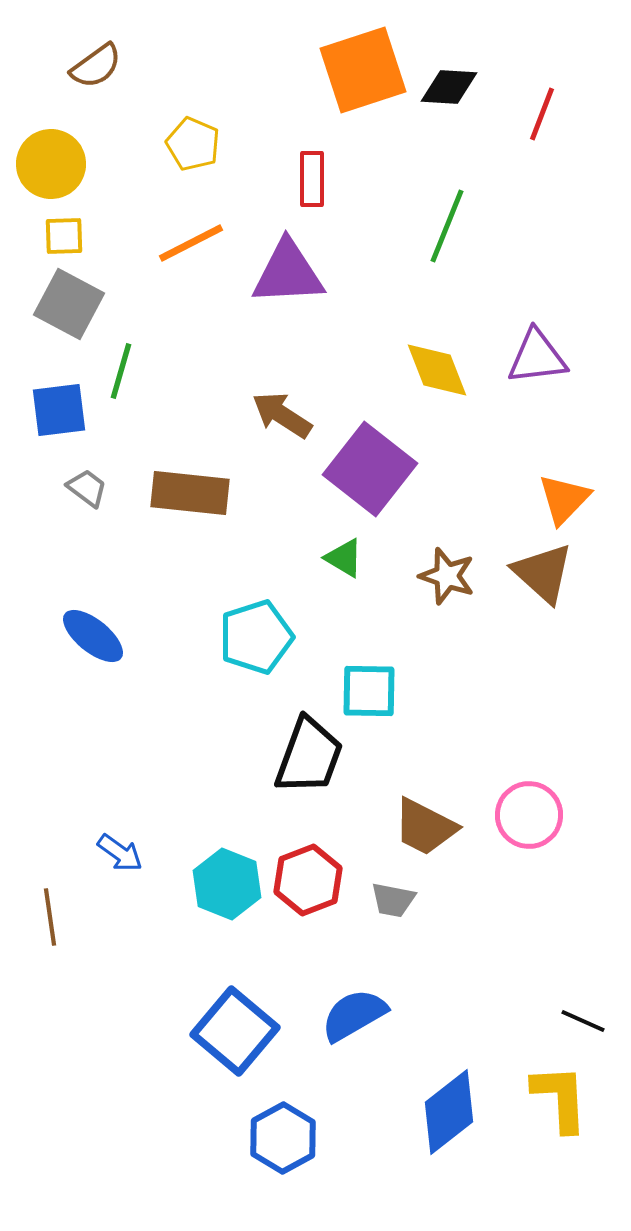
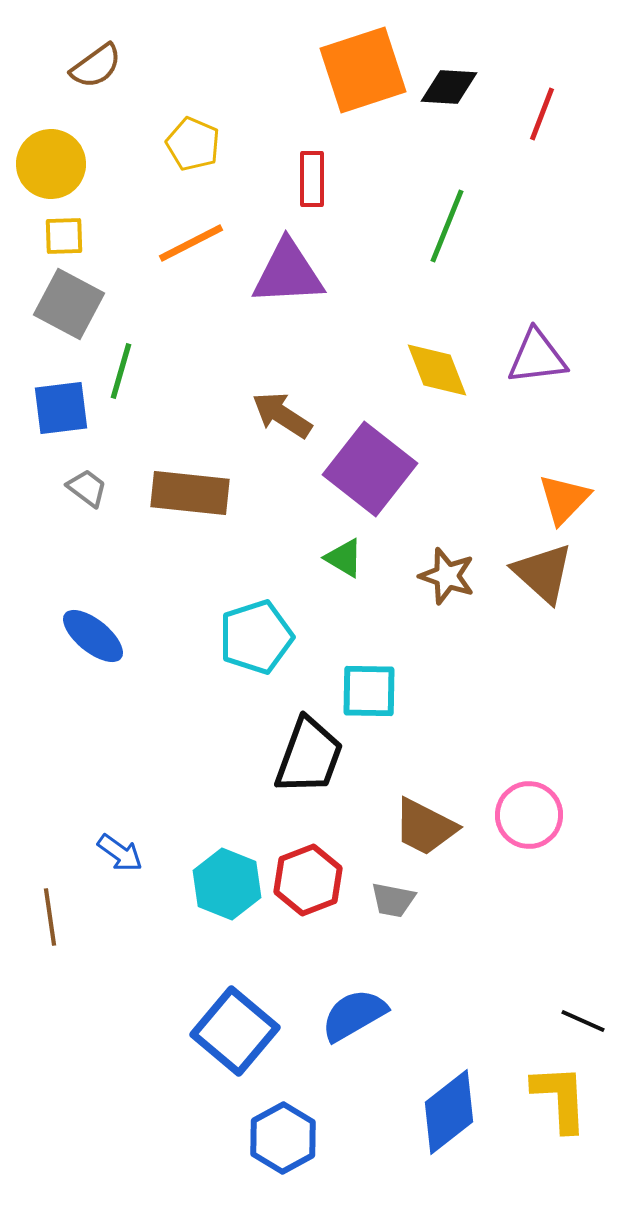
blue square at (59, 410): moved 2 px right, 2 px up
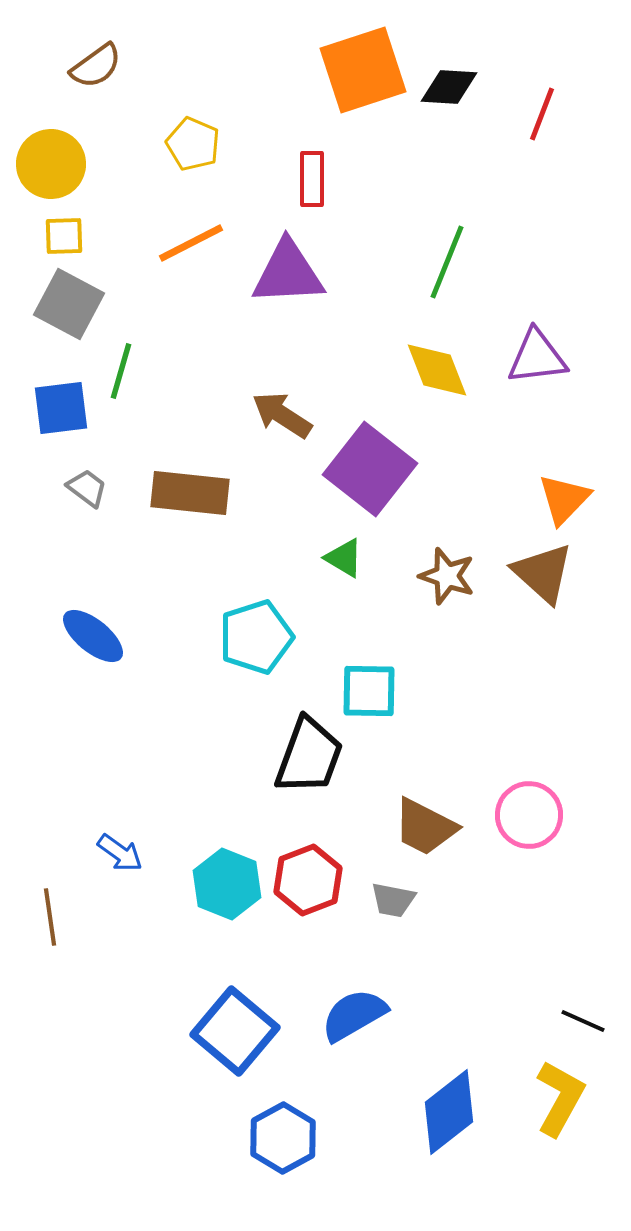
green line at (447, 226): moved 36 px down
yellow L-shape at (560, 1098): rotated 32 degrees clockwise
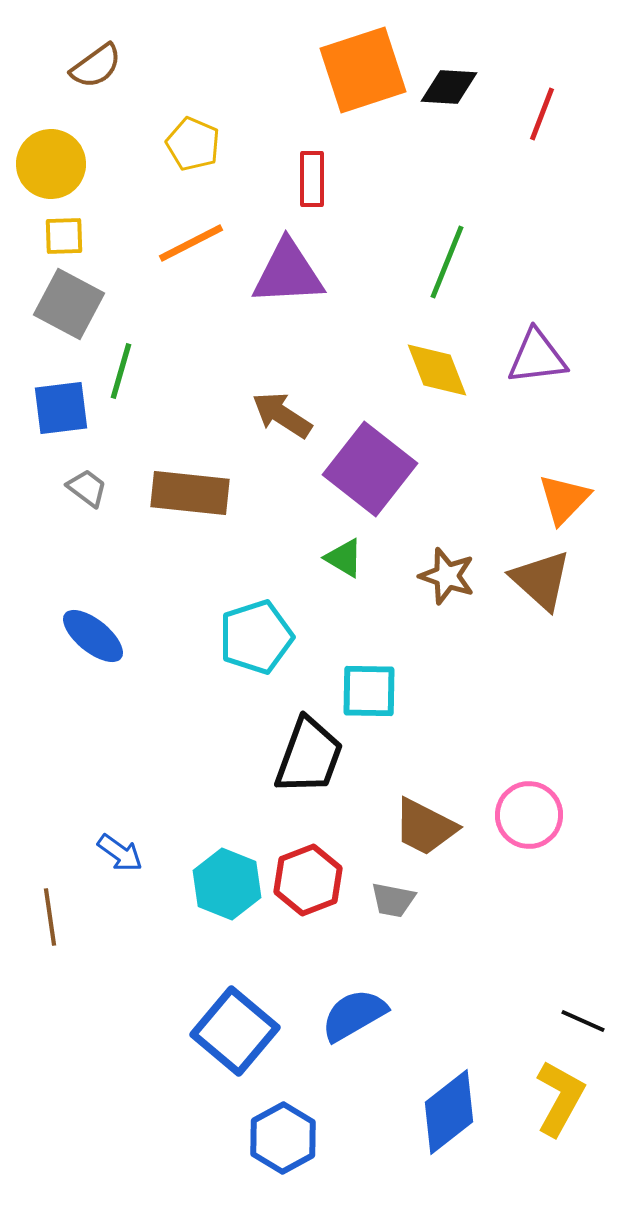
brown triangle at (543, 573): moved 2 px left, 7 px down
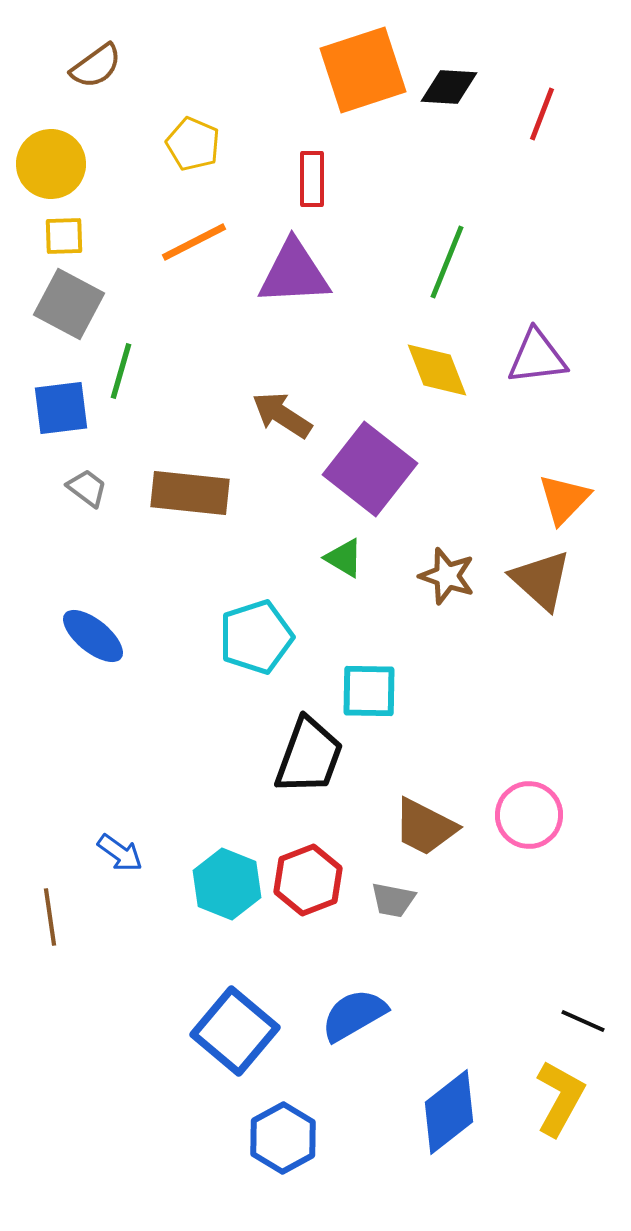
orange line at (191, 243): moved 3 px right, 1 px up
purple triangle at (288, 273): moved 6 px right
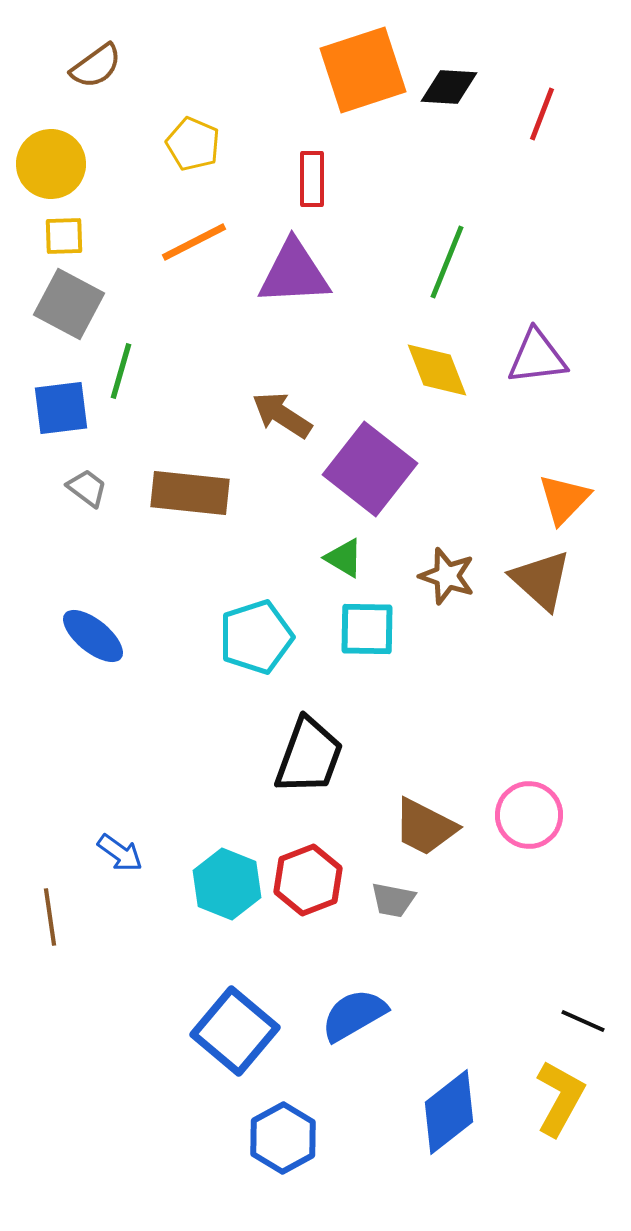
cyan square at (369, 691): moved 2 px left, 62 px up
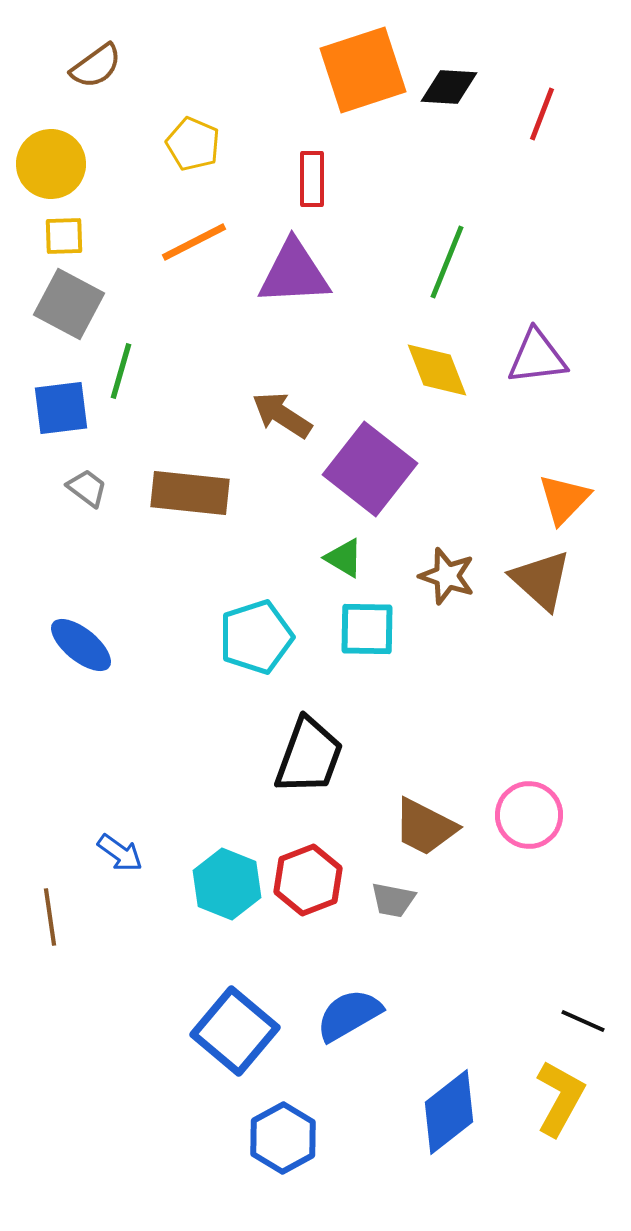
blue ellipse at (93, 636): moved 12 px left, 9 px down
blue semicircle at (354, 1015): moved 5 px left
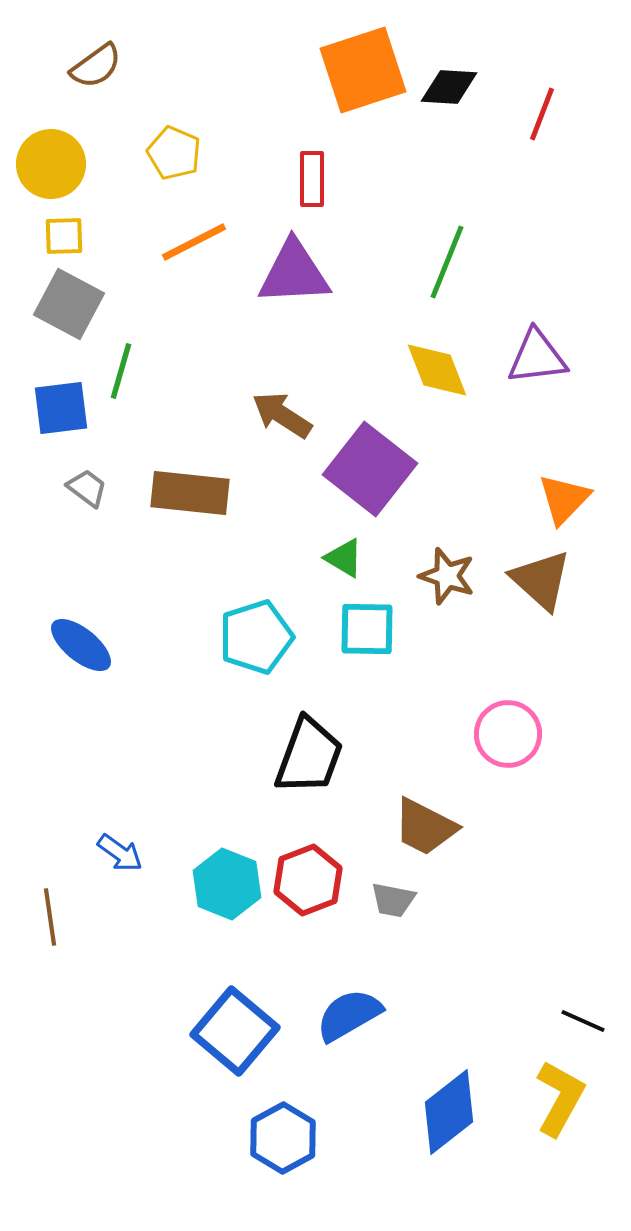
yellow pentagon at (193, 144): moved 19 px left, 9 px down
pink circle at (529, 815): moved 21 px left, 81 px up
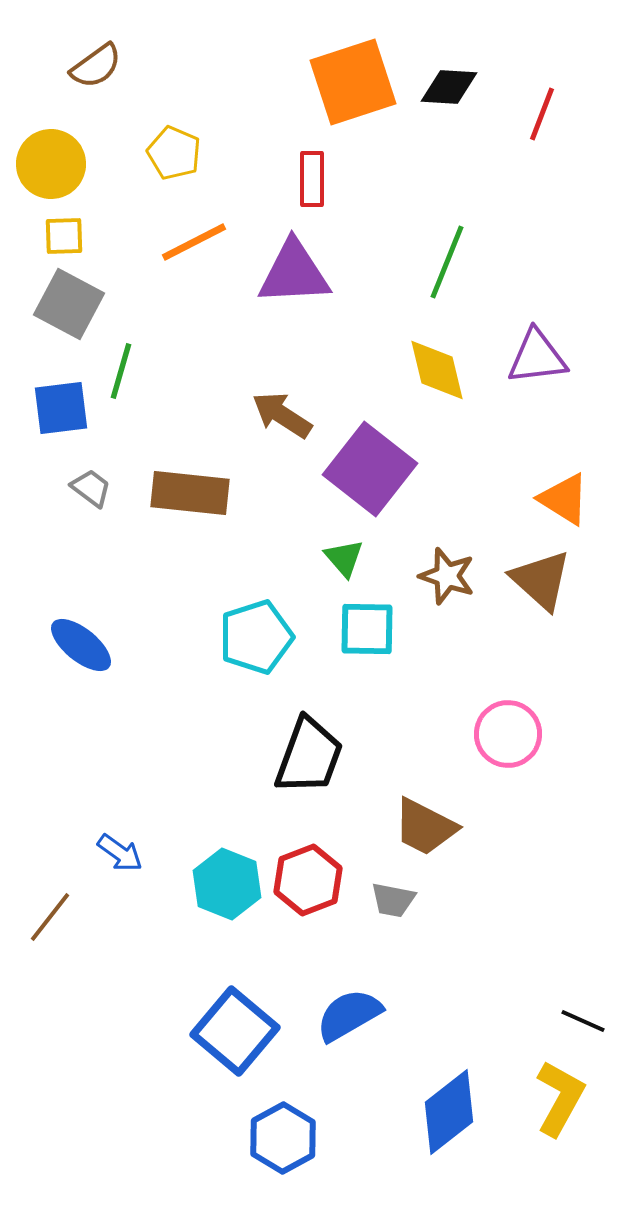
orange square at (363, 70): moved 10 px left, 12 px down
yellow diamond at (437, 370): rotated 8 degrees clockwise
gray trapezoid at (87, 488): moved 4 px right
orange triangle at (564, 499): rotated 42 degrees counterclockwise
green triangle at (344, 558): rotated 18 degrees clockwise
brown line at (50, 917): rotated 46 degrees clockwise
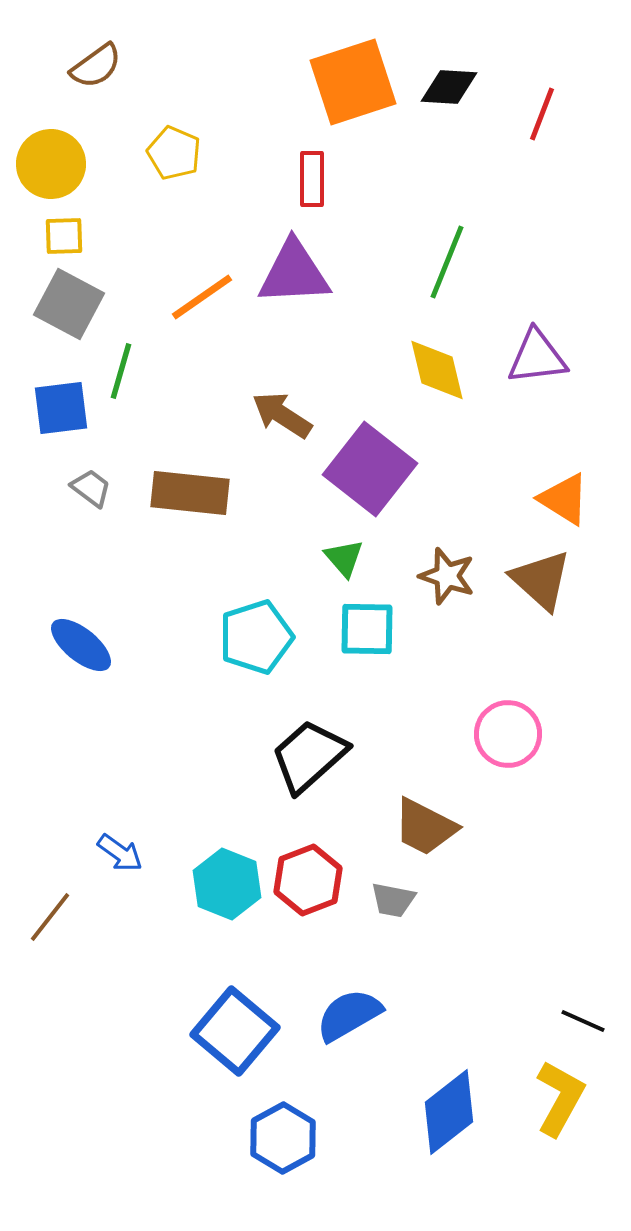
orange line at (194, 242): moved 8 px right, 55 px down; rotated 8 degrees counterclockwise
black trapezoid at (309, 756): rotated 152 degrees counterclockwise
